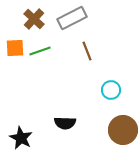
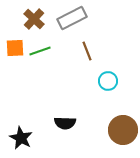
cyan circle: moved 3 px left, 9 px up
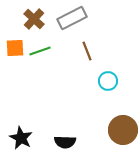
black semicircle: moved 19 px down
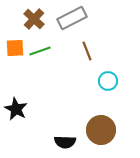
brown circle: moved 22 px left
black star: moved 5 px left, 29 px up
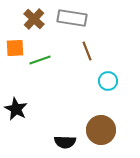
gray rectangle: rotated 36 degrees clockwise
green line: moved 9 px down
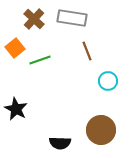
orange square: rotated 36 degrees counterclockwise
black semicircle: moved 5 px left, 1 px down
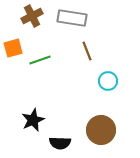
brown cross: moved 2 px left, 3 px up; rotated 20 degrees clockwise
orange square: moved 2 px left; rotated 24 degrees clockwise
black star: moved 17 px right, 11 px down; rotated 20 degrees clockwise
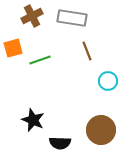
black star: rotated 25 degrees counterclockwise
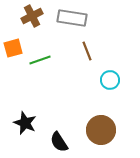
cyan circle: moved 2 px right, 1 px up
black star: moved 8 px left, 3 px down
black semicircle: moved 1 px left, 1 px up; rotated 55 degrees clockwise
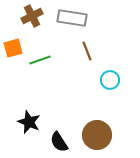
black star: moved 4 px right, 1 px up
brown circle: moved 4 px left, 5 px down
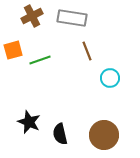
orange square: moved 2 px down
cyan circle: moved 2 px up
brown circle: moved 7 px right
black semicircle: moved 1 px right, 8 px up; rotated 20 degrees clockwise
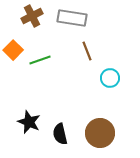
orange square: rotated 30 degrees counterclockwise
brown circle: moved 4 px left, 2 px up
